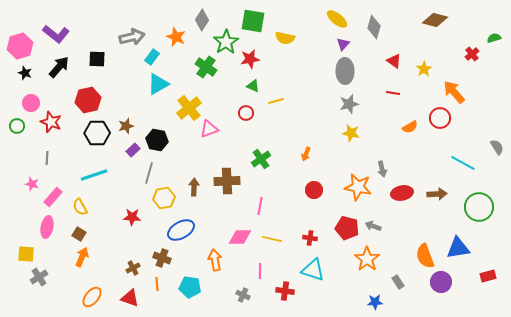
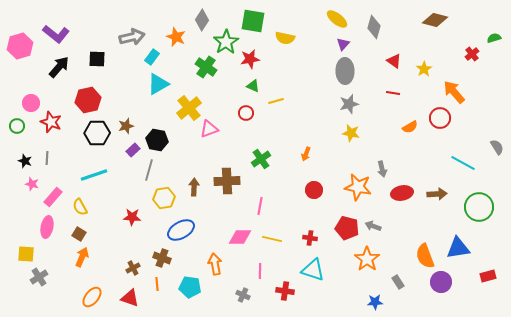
black star at (25, 73): moved 88 px down
gray line at (149, 173): moved 3 px up
orange arrow at (215, 260): moved 4 px down
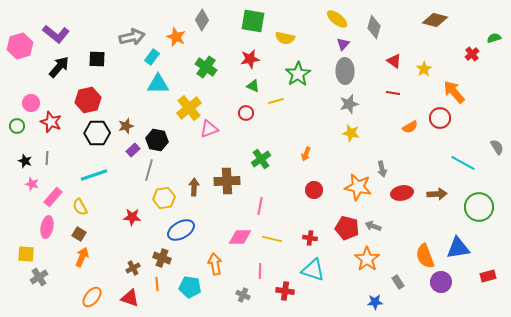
green star at (226, 42): moved 72 px right, 32 px down
cyan triangle at (158, 84): rotated 30 degrees clockwise
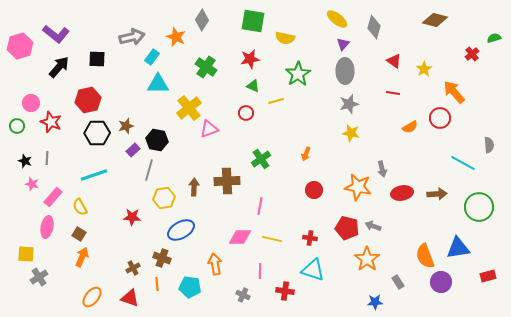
gray semicircle at (497, 147): moved 8 px left, 2 px up; rotated 28 degrees clockwise
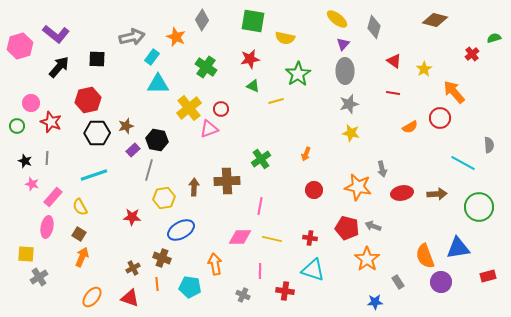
red circle at (246, 113): moved 25 px left, 4 px up
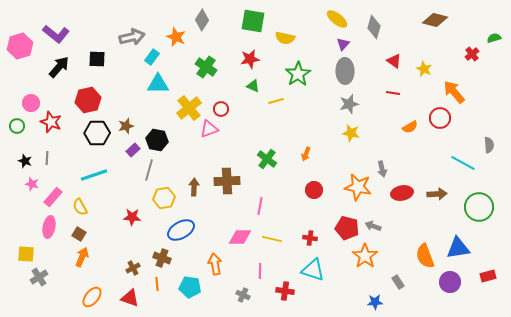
yellow star at (424, 69): rotated 14 degrees counterclockwise
green cross at (261, 159): moved 6 px right; rotated 18 degrees counterclockwise
pink ellipse at (47, 227): moved 2 px right
orange star at (367, 259): moved 2 px left, 3 px up
purple circle at (441, 282): moved 9 px right
